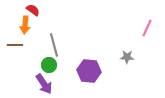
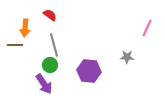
red semicircle: moved 17 px right, 5 px down
orange arrow: moved 3 px down
green circle: moved 1 px right
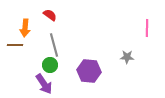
pink line: rotated 24 degrees counterclockwise
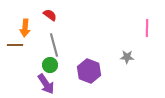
purple hexagon: rotated 15 degrees clockwise
purple arrow: moved 2 px right
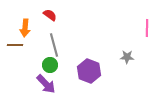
purple arrow: rotated 10 degrees counterclockwise
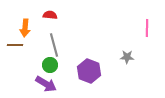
red semicircle: rotated 32 degrees counterclockwise
purple arrow: rotated 15 degrees counterclockwise
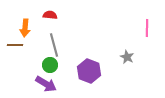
gray star: rotated 24 degrees clockwise
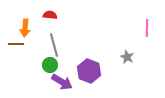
brown line: moved 1 px right, 1 px up
purple arrow: moved 16 px right, 2 px up
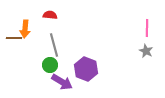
orange arrow: moved 1 px down
brown line: moved 2 px left, 6 px up
gray star: moved 19 px right, 6 px up
purple hexagon: moved 3 px left, 2 px up
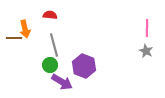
orange arrow: rotated 18 degrees counterclockwise
purple hexagon: moved 2 px left, 3 px up
